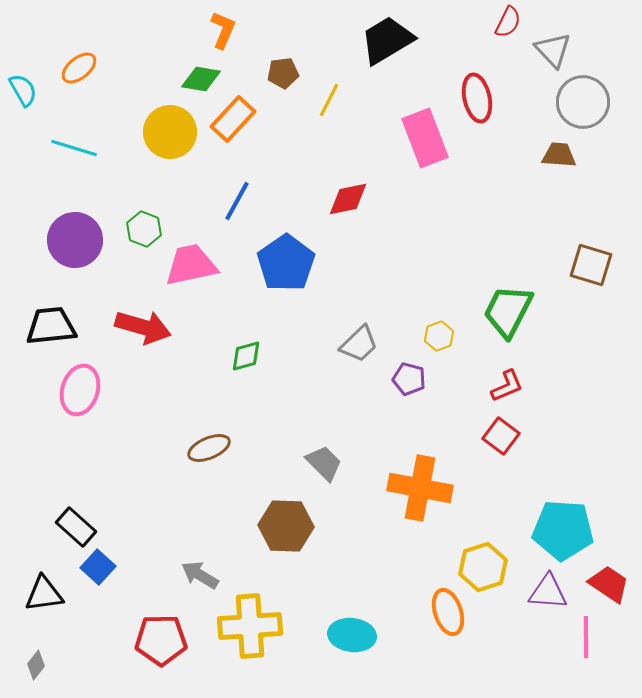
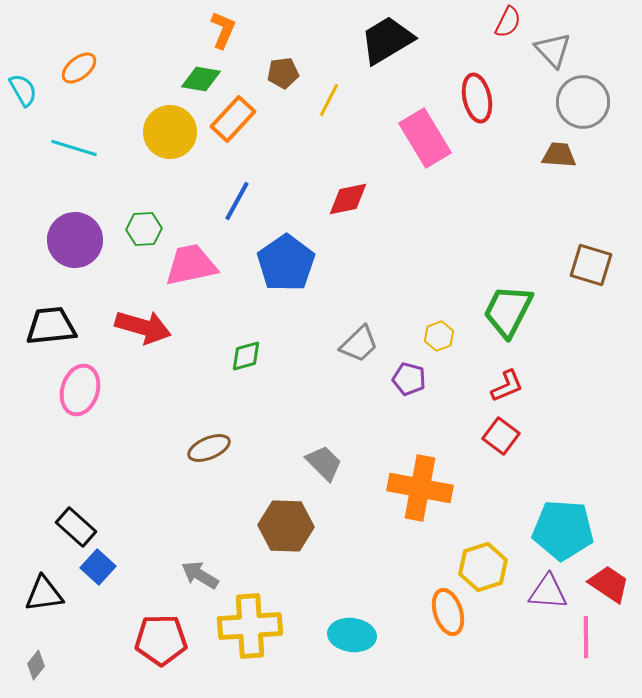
pink rectangle at (425, 138): rotated 10 degrees counterclockwise
green hexagon at (144, 229): rotated 24 degrees counterclockwise
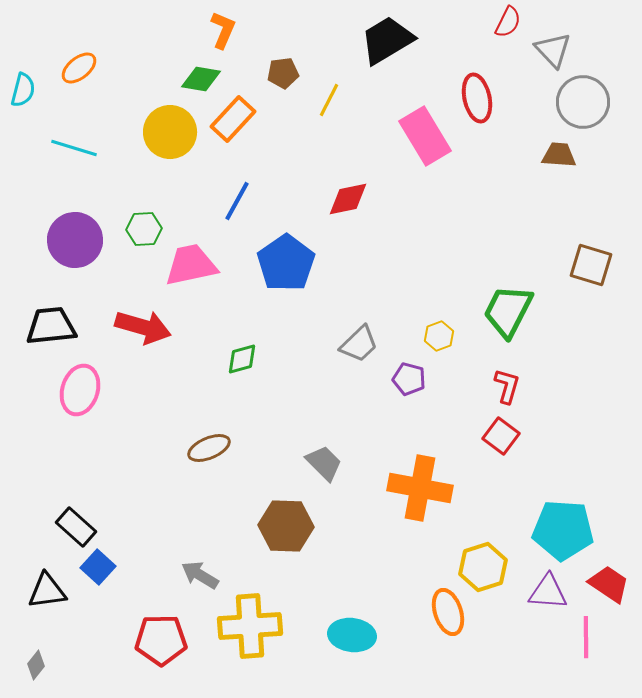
cyan semicircle at (23, 90): rotated 44 degrees clockwise
pink rectangle at (425, 138): moved 2 px up
green diamond at (246, 356): moved 4 px left, 3 px down
red L-shape at (507, 386): rotated 51 degrees counterclockwise
black triangle at (44, 594): moved 3 px right, 3 px up
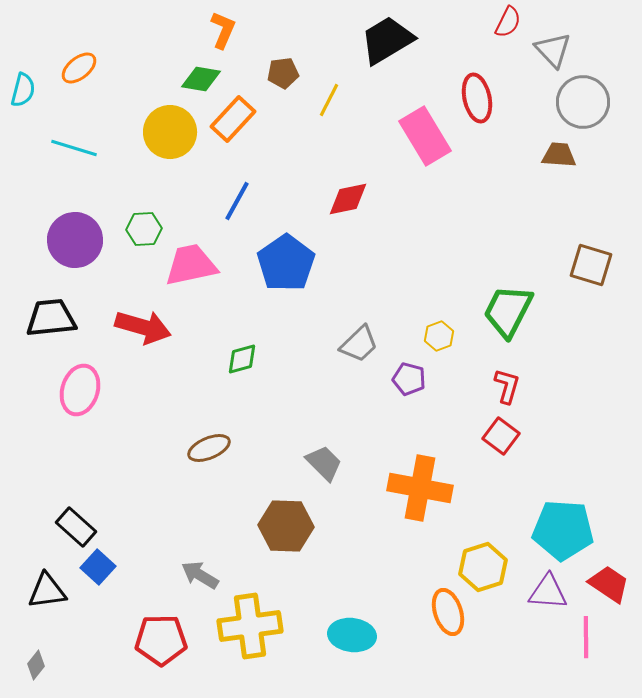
black trapezoid at (51, 326): moved 8 px up
yellow cross at (250, 626): rotated 4 degrees counterclockwise
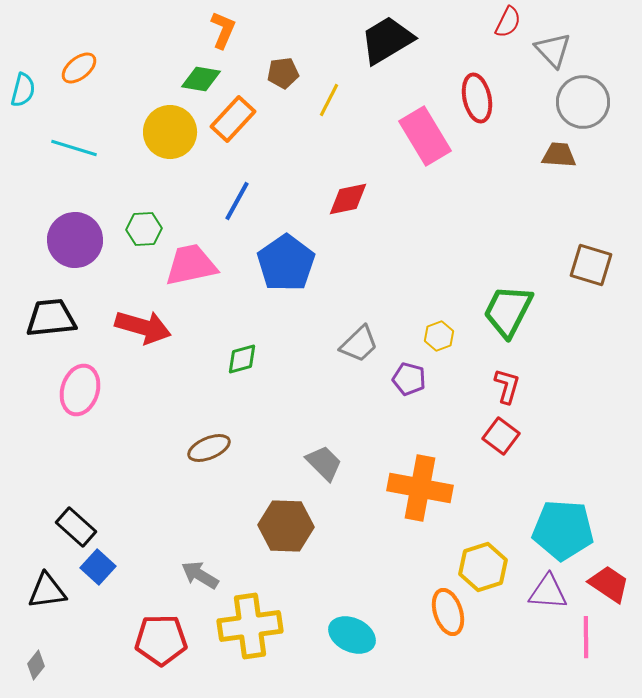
cyan ellipse at (352, 635): rotated 18 degrees clockwise
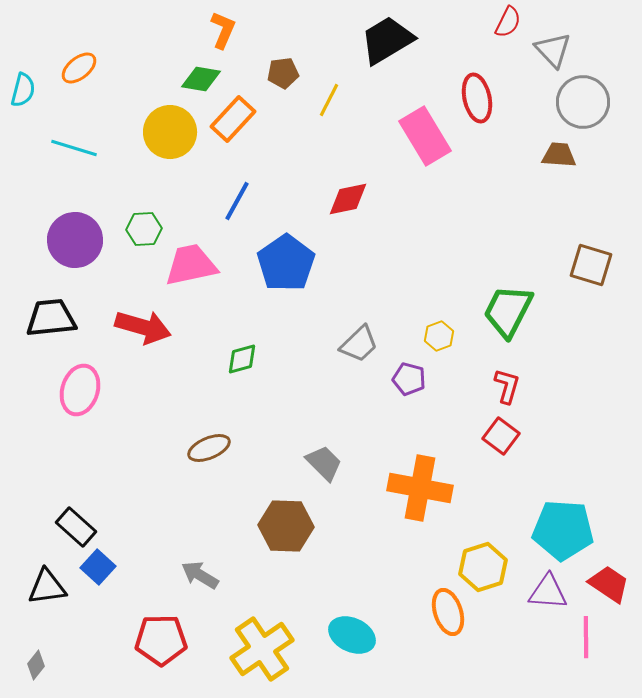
black triangle at (47, 591): moved 4 px up
yellow cross at (250, 626): moved 12 px right, 23 px down; rotated 26 degrees counterclockwise
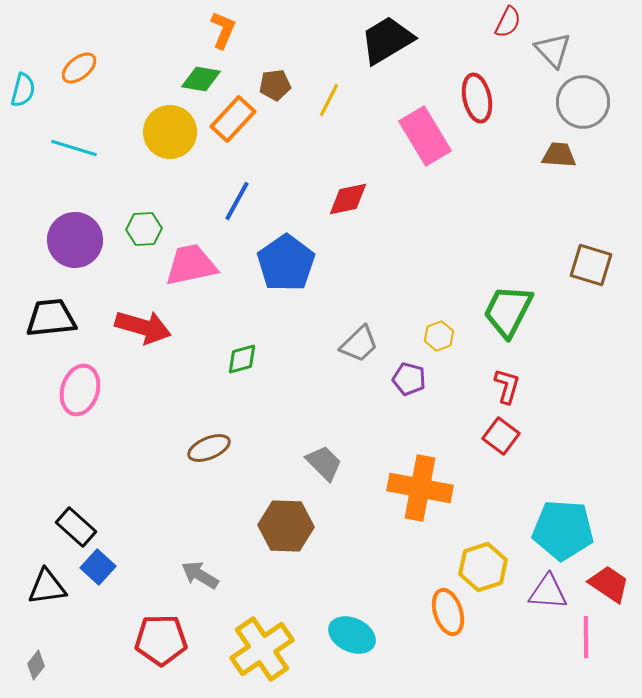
brown pentagon at (283, 73): moved 8 px left, 12 px down
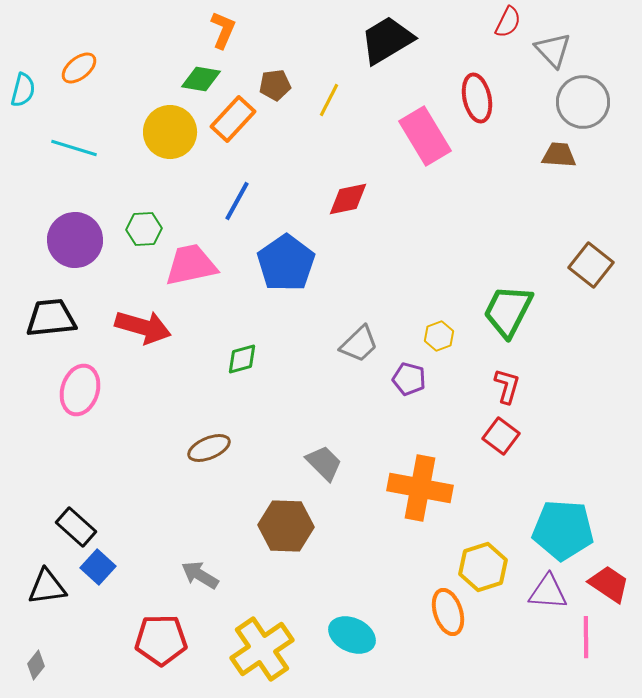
brown square at (591, 265): rotated 21 degrees clockwise
